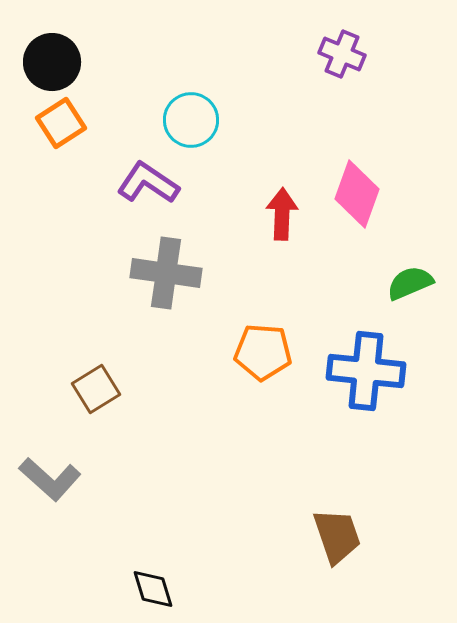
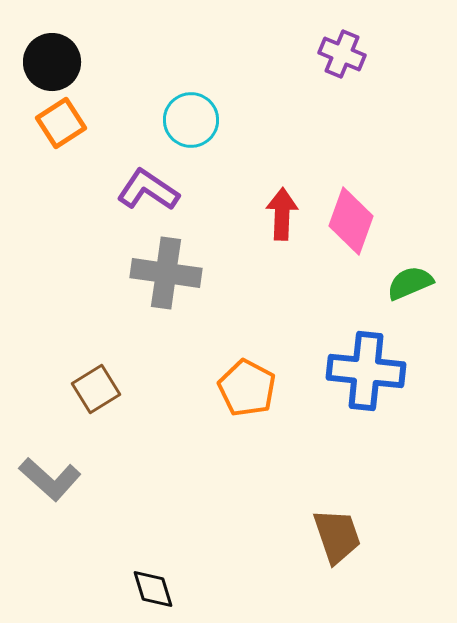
purple L-shape: moved 7 px down
pink diamond: moved 6 px left, 27 px down
orange pentagon: moved 16 px left, 36 px down; rotated 24 degrees clockwise
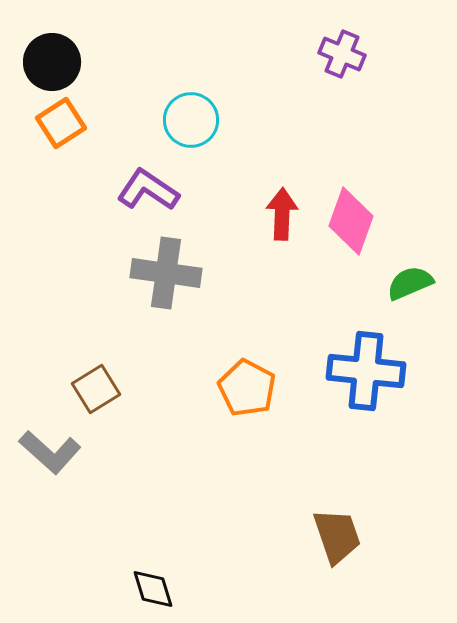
gray L-shape: moved 27 px up
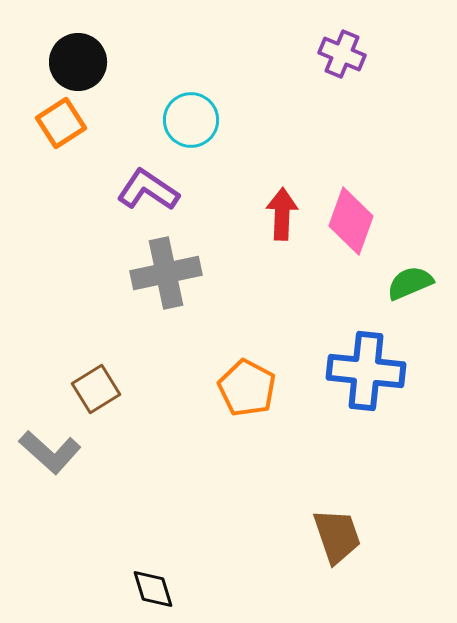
black circle: moved 26 px right
gray cross: rotated 20 degrees counterclockwise
